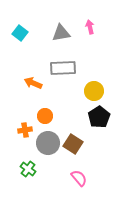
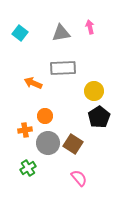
green cross: moved 1 px up; rotated 21 degrees clockwise
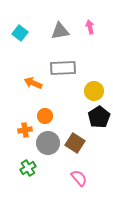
gray triangle: moved 1 px left, 2 px up
brown square: moved 2 px right, 1 px up
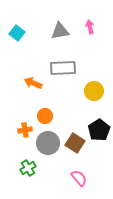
cyan square: moved 3 px left
black pentagon: moved 13 px down
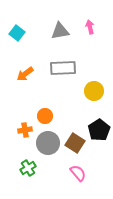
orange arrow: moved 8 px left, 9 px up; rotated 60 degrees counterclockwise
pink semicircle: moved 1 px left, 5 px up
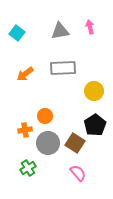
black pentagon: moved 4 px left, 5 px up
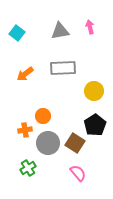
orange circle: moved 2 px left
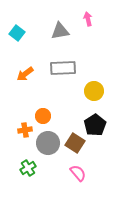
pink arrow: moved 2 px left, 8 px up
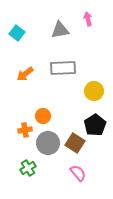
gray triangle: moved 1 px up
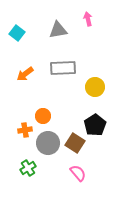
gray triangle: moved 2 px left
yellow circle: moved 1 px right, 4 px up
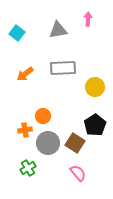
pink arrow: rotated 16 degrees clockwise
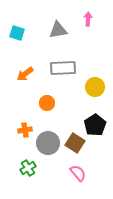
cyan square: rotated 21 degrees counterclockwise
orange circle: moved 4 px right, 13 px up
